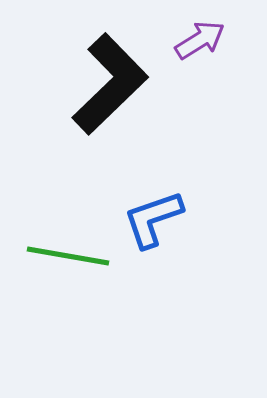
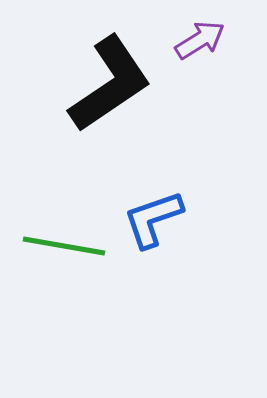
black L-shape: rotated 10 degrees clockwise
green line: moved 4 px left, 10 px up
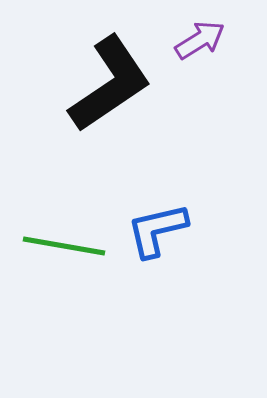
blue L-shape: moved 4 px right, 11 px down; rotated 6 degrees clockwise
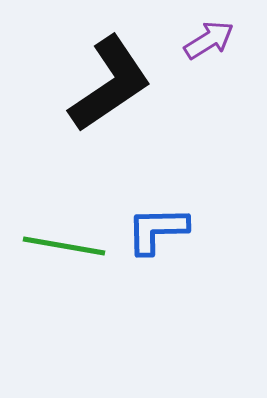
purple arrow: moved 9 px right
blue L-shape: rotated 12 degrees clockwise
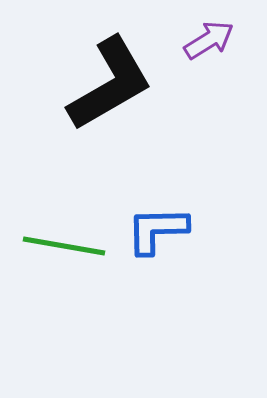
black L-shape: rotated 4 degrees clockwise
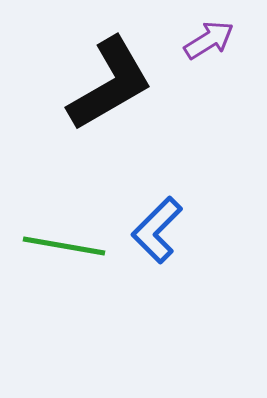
blue L-shape: rotated 44 degrees counterclockwise
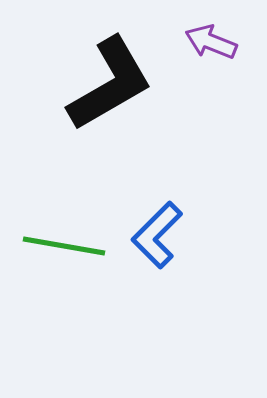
purple arrow: moved 2 px right, 2 px down; rotated 126 degrees counterclockwise
blue L-shape: moved 5 px down
